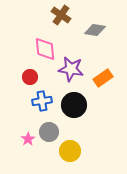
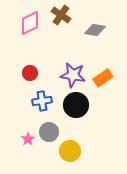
pink diamond: moved 15 px left, 26 px up; rotated 70 degrees clockwise
purple star: moved 2 px right, 6 px down
red circle: moved 4 px up
black circle: moved 2 px right
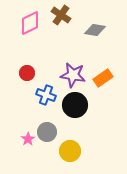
red circle: moved 3 px left
blue cross: moved 4 px right, 6 px up; rotated 30 degrees clockwise
black circle: moved 1 px left
gray circle: moved 2 px left
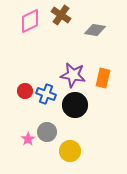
pink diamond: moved 2 px up
red circle: moved 2 px left, 18 px down
orange rectangle: rotated 42 degrees counterclockwise
blue cross: moved 1 px up
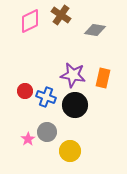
blue cross: moved 3 px down
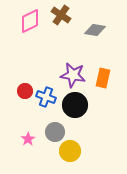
gray circle: moved 8 px right
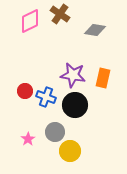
brown cross: moved 1 px left, 1 px up
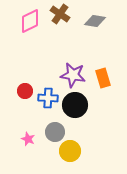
gray diamond: moved 9 px up
orange rectangle: rotated 30 degrees counterclockwise
blue cross: moved 2 px right, 1 px down; rotated 18 degrees counterclockwise
pink star: rotated 16 degrees counterclockwise
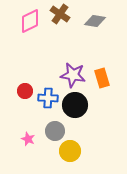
orange rectangle: moved 1 px left
gray circle: moved 1 px up
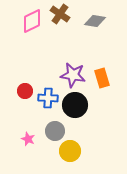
pink diamond: moved 2 px right
